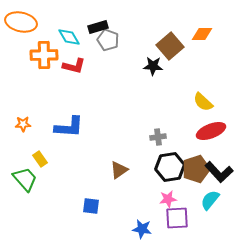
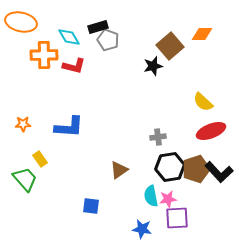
black star: rotated 18 degrees counterclockwise
cyan semicircle: moved 59 px left, 4 px up; rotated 50 degrees counterclockwise
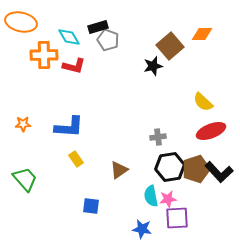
yellow rectangle: moved 36 px right
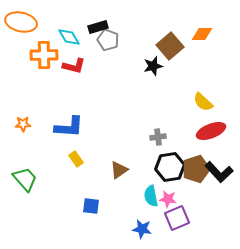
pink star: rotated 18 degrees clockwise
purple square: rotated 20 degrees counterclockwise
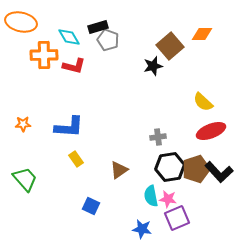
blue square: rotated 18 degrees clockwise
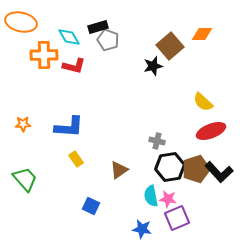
gray cross: moved 1 px left, 4 px down; rotated 21 degrees clockwise
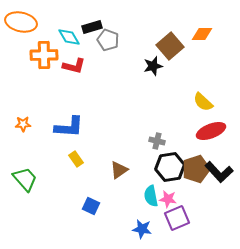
black rectangle: moved 6 px left
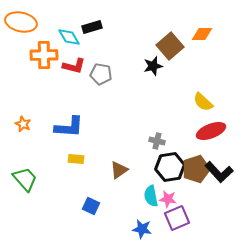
gray pentagon: moved 7 px left, 34 px down; rotated 10 degrees counterclockwise
orange star: rotated 28 degrees clockwise
yellow rectangle: rotated 49 degrees counterclockwise
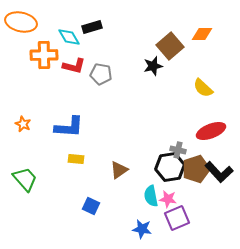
yellow semicircle: moved 14 px up
gray cross: moved 21 px right, 9 px down
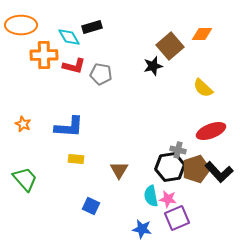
orange ellipse: moved 3 px down; rotated 12 degrees counterclockwise
brown triangle: rotated 24 degrees counterclockwise
